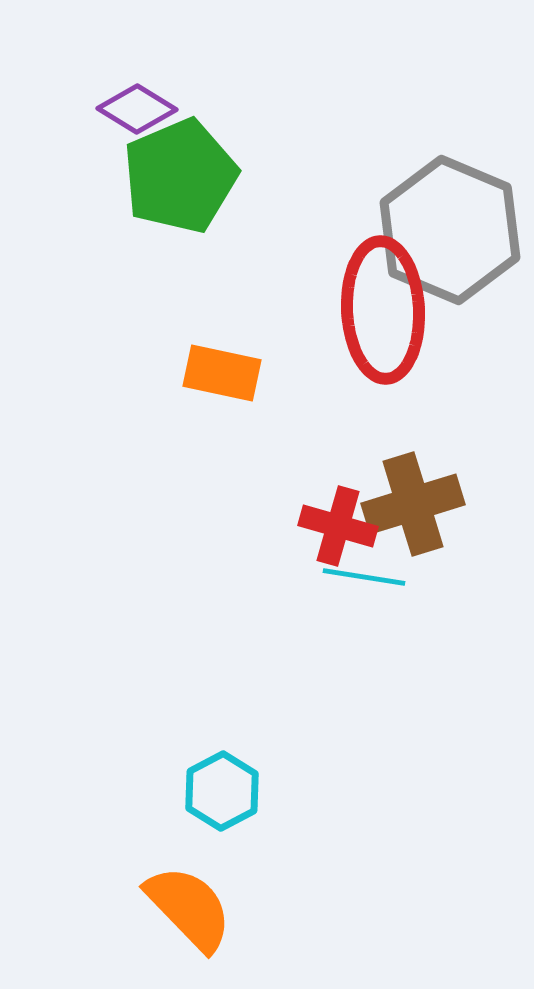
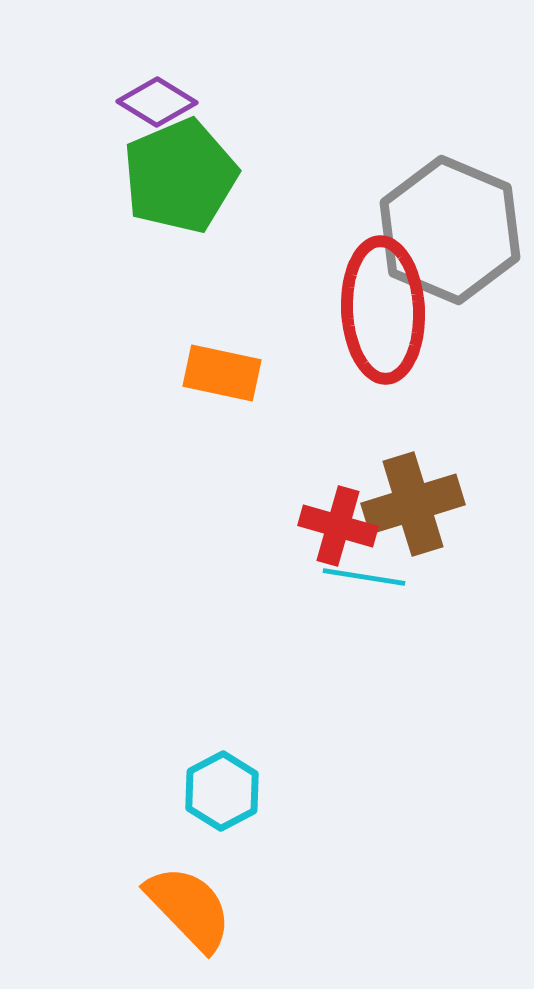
purple diamond: moved 20 px right, 7 px up
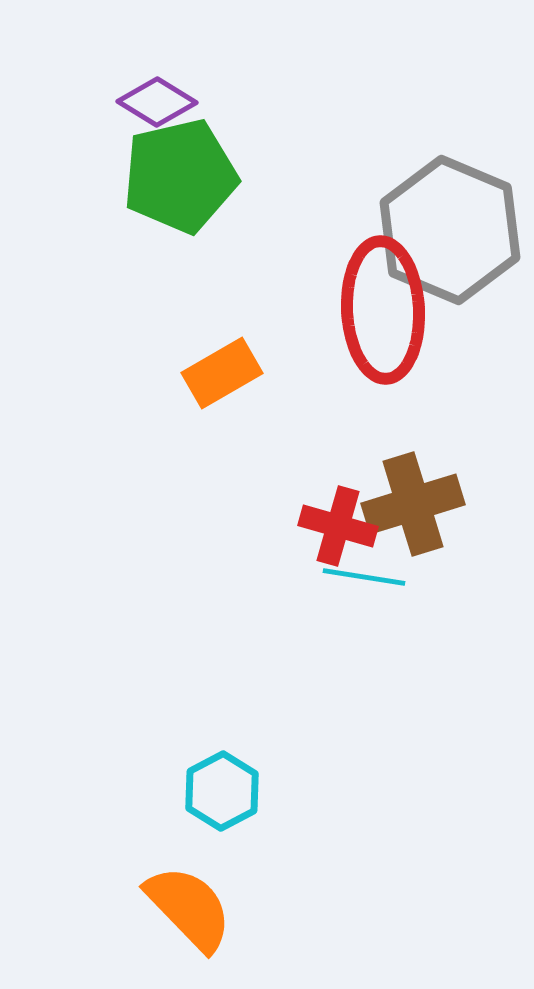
green pentagon: rotated 10 degrees clockwise
orange rectangle: rotated 42 degrees counterclockwise
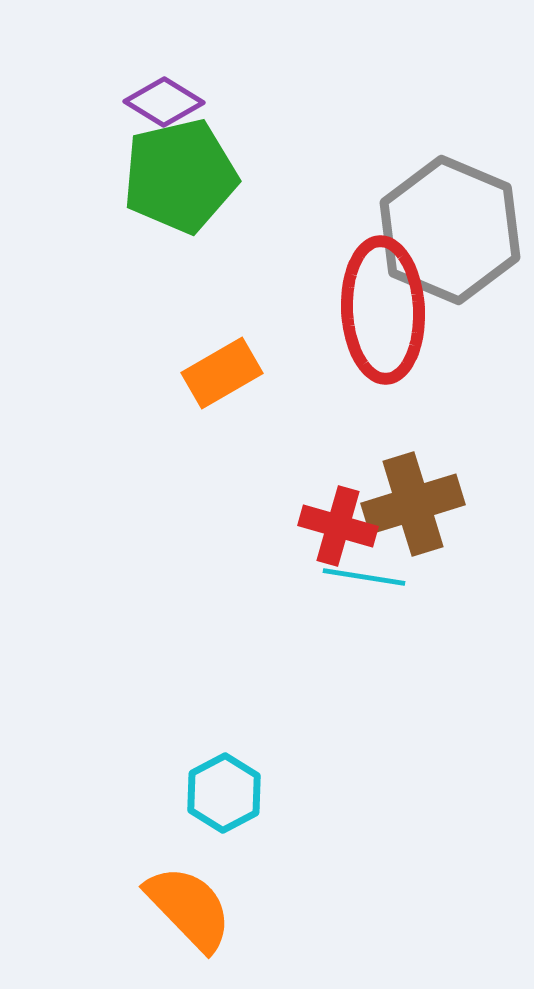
purple diamond: moved 7 px right
cyan hexagon: moved 2 px right, 2 px down
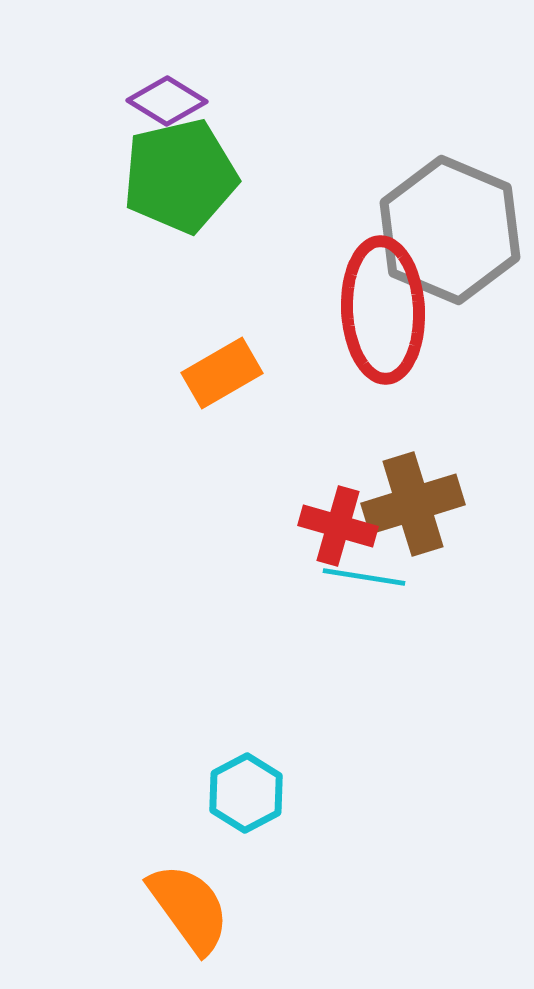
purple diamond: moved 3 px right, 1 px up
cyan hexagon: moved 22 px right
orange semicircle: rotated 8 degrees clockwise
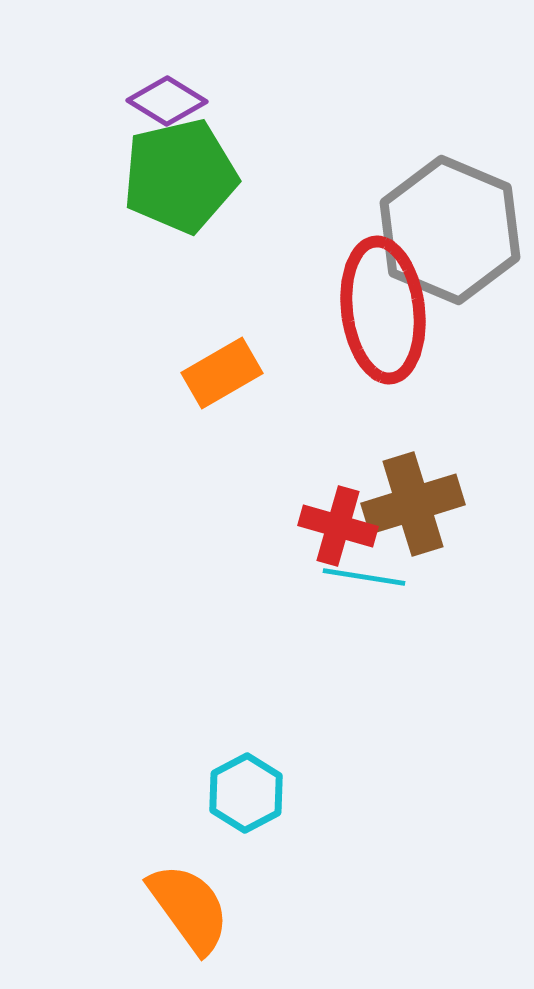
red ellipse: rotated 4 degrees counterclockwise
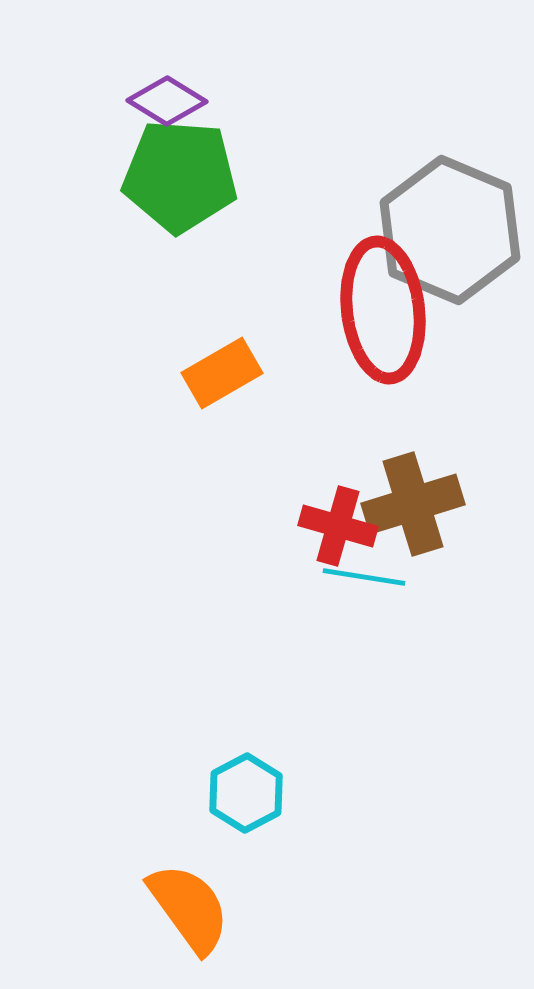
green pentagon: rotated 17 degrees clockwise
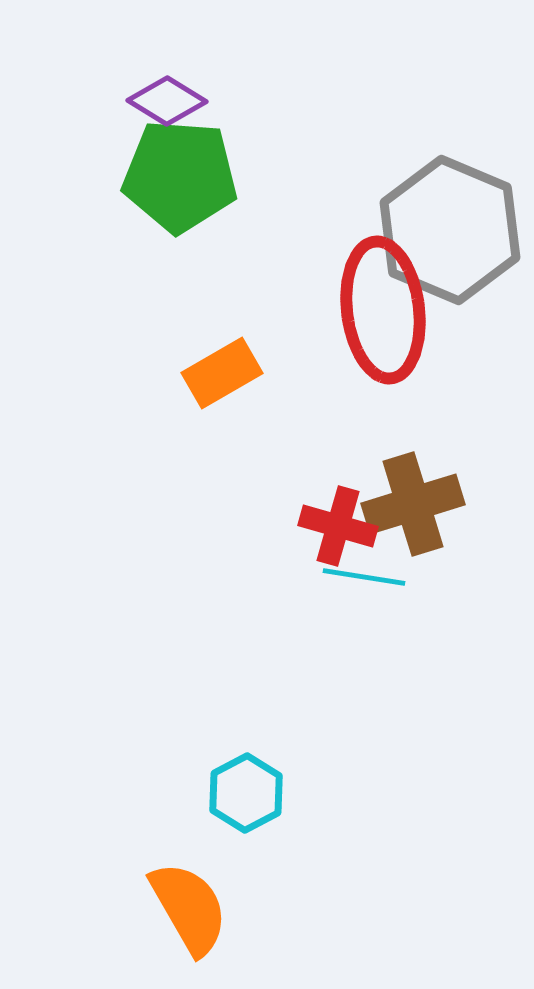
orange semicircle: rotated 6 degrees clockwise
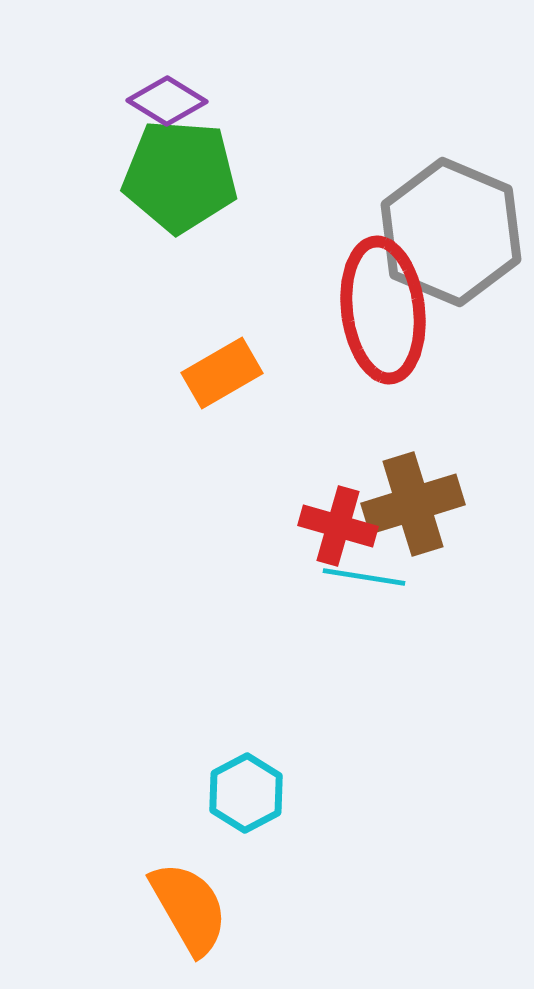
gray hexagon: moved 1 px right, 2 px down
